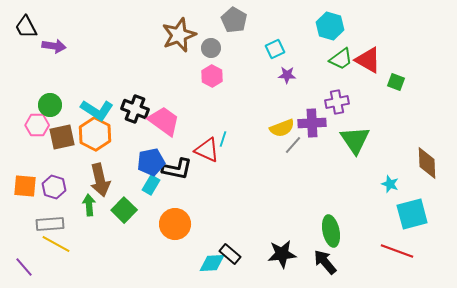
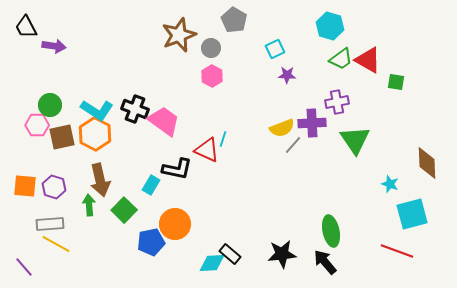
green square at (396, 82): rotated 12 degrees counterclockwise
blue pentagon at (151, 162): moved 80 px down
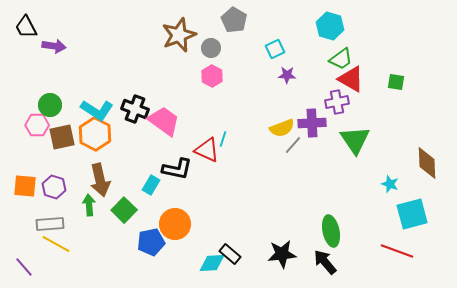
red triangle at (368, 60): moved 17 px left, 19 px down
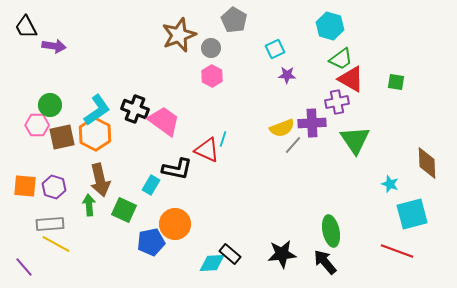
cyan L-shape at (97, 110): rotated 68 degrees counterclockwise
green square at (124, 210): rotated 20 degrees counterclockwise
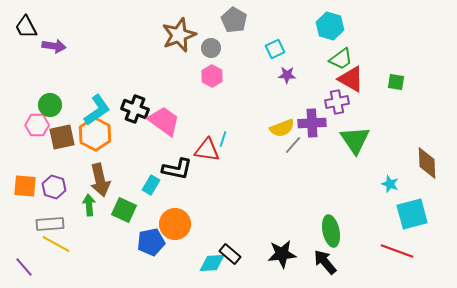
red triangle at (207, 150): rotated 16 degrees counterclockwise
